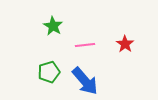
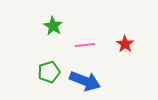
blue arrow: rotated 28 degrees counterclockwise
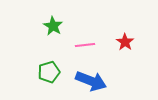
red star: moved 2 px up
blue arrow: moved 6 px right
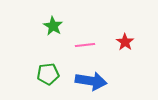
green pentagon: moved 1 px left, 2 px down; rotated 10 degrees clockwise
blue arrow: rotated 12 degrees counterclockwise
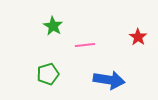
red star: moved 13 px right, 5 px up
green pentagon: rotated 10 degrees counterclockwise
blue arrow: moved 18 px right, 1 px up
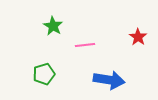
green pentagon: moved 4 px left
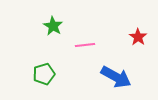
blue arrow: moved 7 px right, 3 px up; rotated 20 degrees clockwise
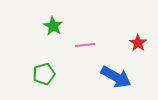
red star: moved 6 px down
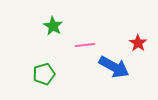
blue arrow: moved 2 px left, 10 px up
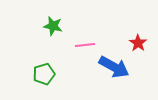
green star: rotated 18 degrees counterclockwise
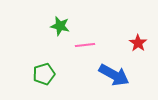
green star: moved 7 px right
blue arrow: moved 8 px down
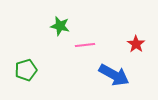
red star: moved 2 px left, 1 px down
green pentagon: moved 18 px left, 4 px up
